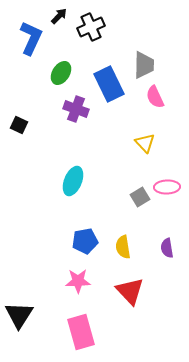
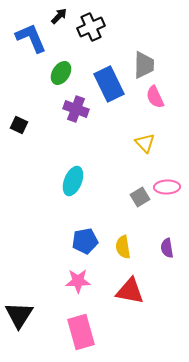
blue L-shape: rotated 48 degrees counterclockwise
red triangle: rotated 36 degrees counterclockwise
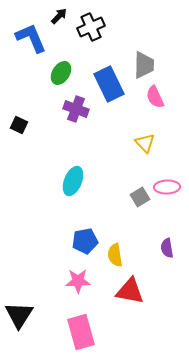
yellow semicircle: moved 8 px left, 8 px down
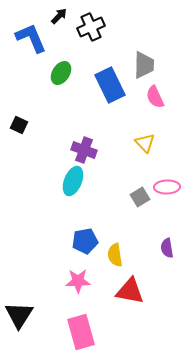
blue rectangle: moved 1 px right, 1 px down
purple cross: moved 8 px right, 41 px down
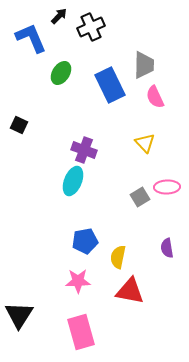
yellow semicircle: moved 3 px right, 2 px down; rotated 20 degrees clockwise
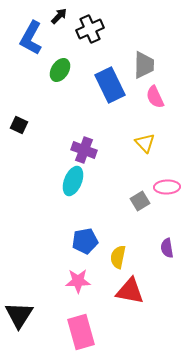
black cross: moved 1 px left, 2 px down
blue L-shape: rotated 128 degrees counterclockwise
green ellipse: moved 1 px left, 3 px up
gray square: moved 4 px down
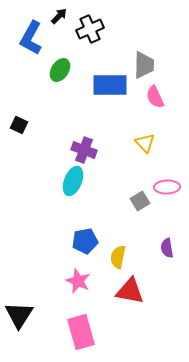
blue rectangle: rotated 64 degrees counterclockwise
pink star: rotated 25 degrees clockwise
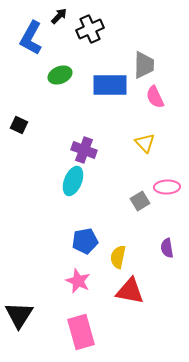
green ellipse: moved 5 px down; rotated 35 degrees clockwise
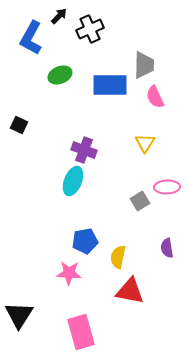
yellow triangle: rotated 15 degrees clockwise
pink star: moved 9 px left, 8 px up; rotated 20 degrees counterclockwise
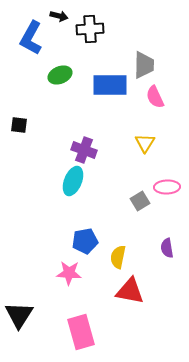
black arrow: rotated 60 degrees clockwise
black cross: rotated 20 degrees clockwise
black square: rotated 18 degrees counterclockwise
